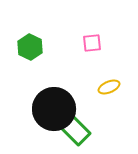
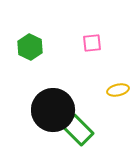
yellow ellipse: moved 9 px right, 3 px down; rotated 10 degrees clockwise
black circle: moved 1 px left, 1 px down
green rectangle: moved 3 px right
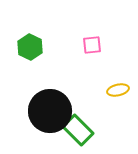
pink square: moved 2 px down
black circle: moved 3 px left, 1 px down
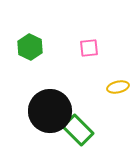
pink square: moved 3 px left, 3 px down
yellow ellipse: moved 3 px up
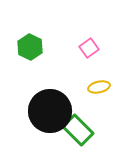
pink square: rotated 30 degrees counterclockwise
yellow ellipse: moved 19 px left
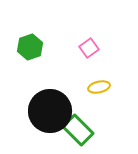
green hexagon: rotated 15 degrees clockwise
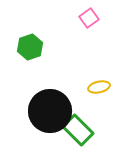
pink square: moved 30 px up
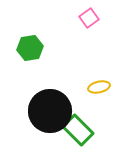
green hexagon: moved 1 px down; rotated 10 degrees clockwise
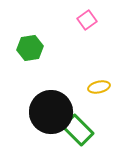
pink square: moved 2 px left, 2 px down
black circle: moved 1 px right, 1 px down
